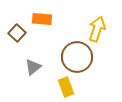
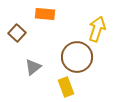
orange rectangle: moved 3 px right, 5 px up
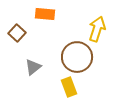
yellow rectangle: moved 3 px right
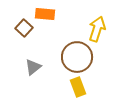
brown square: moved 7 px right, 5 px up
yellow rectangle: moved 9 px right
